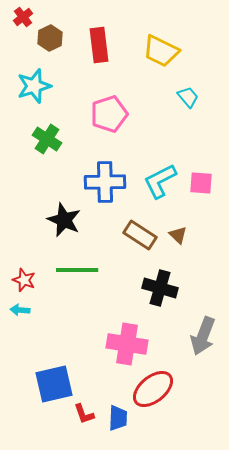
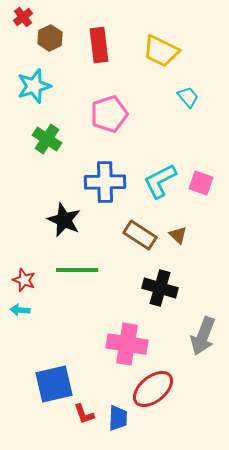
pink square: rotated 15 degrees clockwise
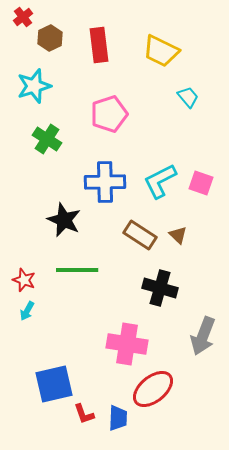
cyan arrow: moved 7 px right, 1 px down; rotated 66 degrees counterclockwise
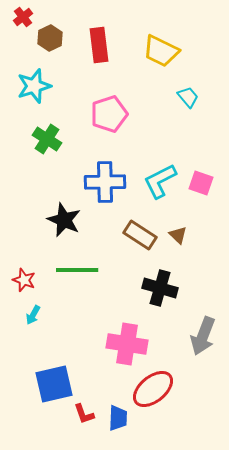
cyan arrow: moved 6 px right, 4 px down
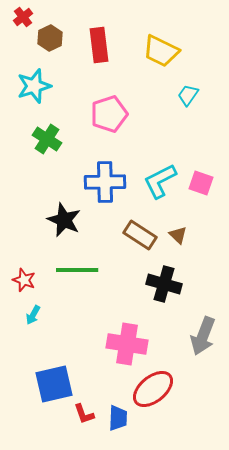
cyan trapezoid: moved 2 px up; rotated 105 degrees counterclockwise
black cross: moved 4 px right, 4 px up
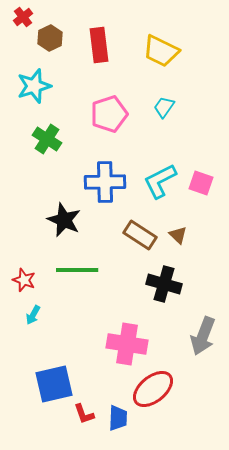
cyan trapezoid: moved 24 px left, 12 px down
